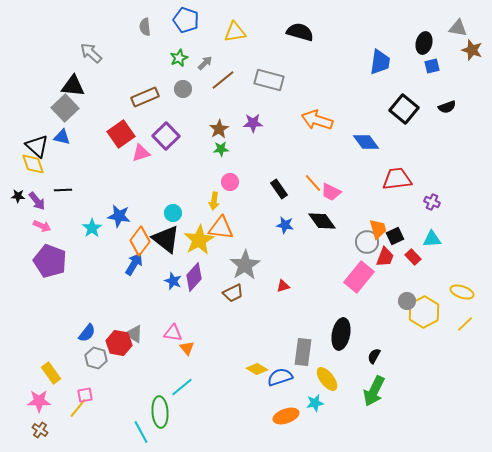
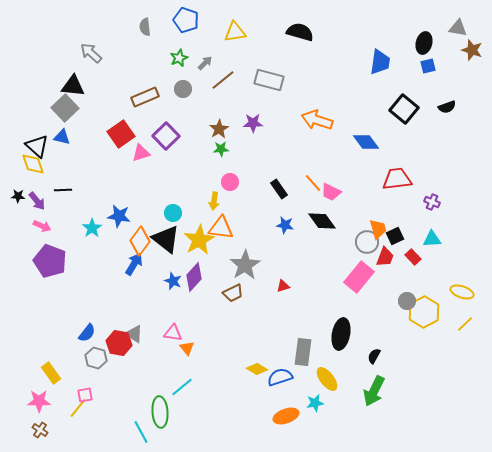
blue square at (432, 66): moved 4 px left
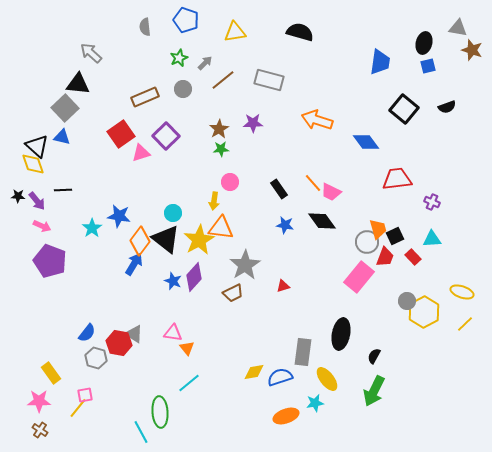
black triangle at (73, 86): moved 5 px right, 2 px up
yellow diamond at (257, 369): moved 3 px left, 3 px down; rotated 40 degrees counterclockwise
cyan line at (182, 387): moved 7 px right, 4 px up
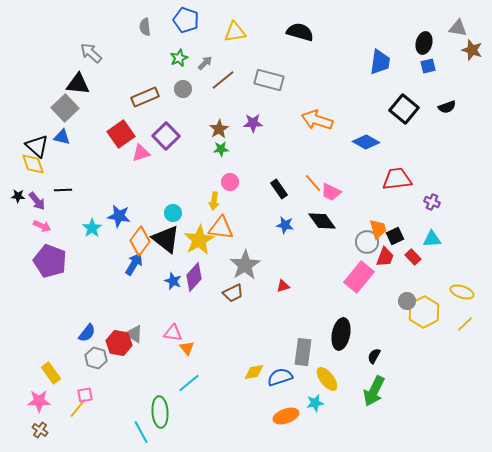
blue diamond at (366, 142): rotated 24 degrees counterclockwise
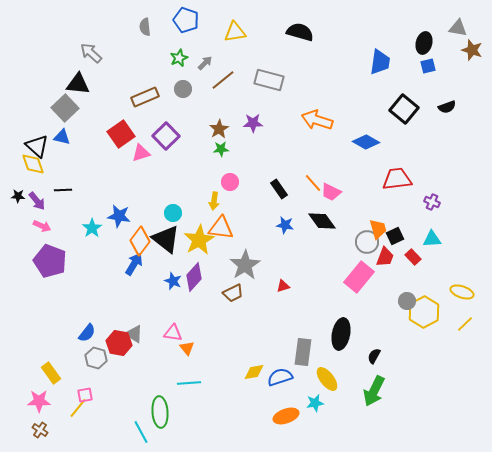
cyan line at (189, 383): rotated 35 degrees clockwise
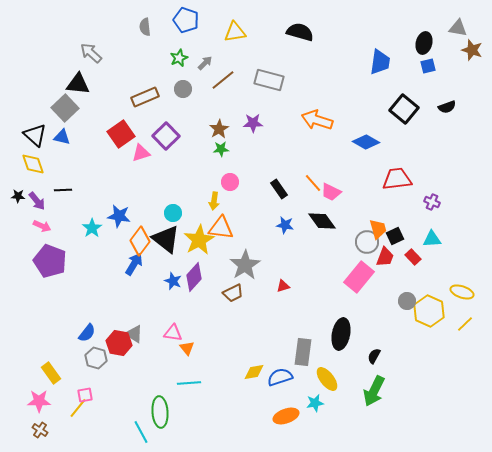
black triangle at (37, 146): moved 2 px left, 11 px up
yellow hexagon at (424, 312): moved 5 px right, 1 px up; rotated 8 degrees counterclockwise
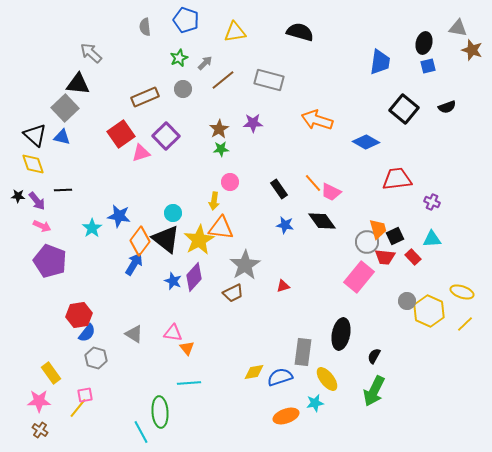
red trapezoid at (385, 257): rotated 75 degrees clockwise
red hexagon at (119, 343): moved 40 px left, 28 px up; rotated 20 degrees counterclockwise
